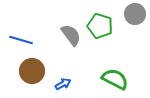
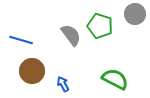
blue arrow: rotated 91 degrees counterclockwise
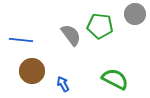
green pentagon: rotated 10 degrees counterclockwise
blue line: rotated 10 degrees counterclockwise
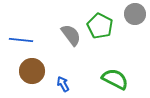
green pentagon: rotated 20 degrees clockwise
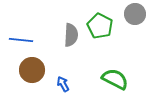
gray semicircle: rotated 40 degrees clockwise
brown circle: moved 1 px up
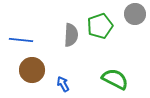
green pentagon: rotated 25 degrees clockwise
